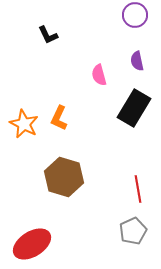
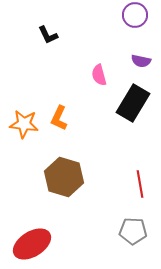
purple semicircle: moved 4 px right; rotated 66 degrees counterclockwise
black rectangle: moved 1 px left, 5 px up
orange star: rotated 20 degrees counterclockwise
red line: moved 2 px right, 5 px up
gray pentagon: rotated 28 degrees clockwise
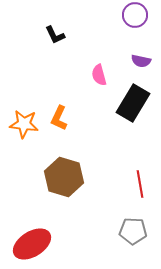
black L-shape: moved 7 px right
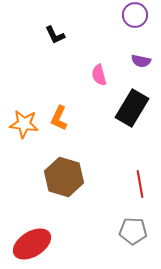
black rectangle: moved 1 px left, 5 px down
